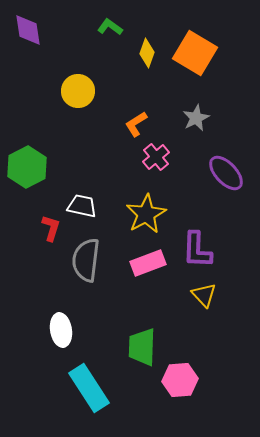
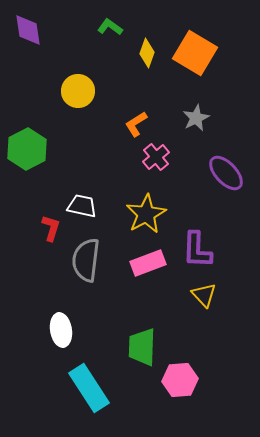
green hexagon: moved 18 px up
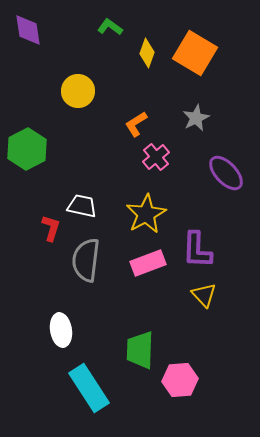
green trapezoid: moved 2 px left, 3 px down
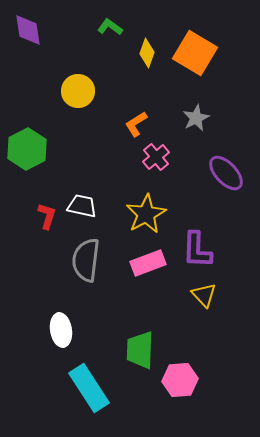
red L-shape: moved 4 px left, 12 px up
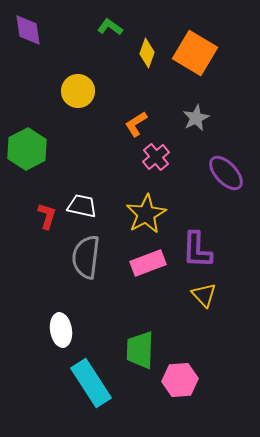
gray semicircle: moved 3 px up
cyan rectangle: moved 2 px right, 5 px up
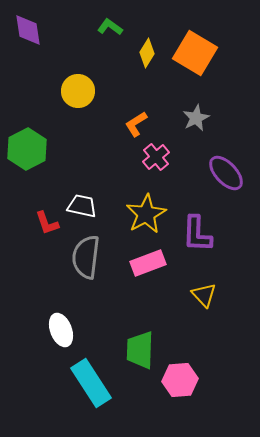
yellow diamond: rotated 12 degrees clockwise
red L-shape: moved 7 px down; rotated 144 degrees clockwise
purple L-shape: moved 16 px up
white ellipse: rotated 12 degrees counterclockwise
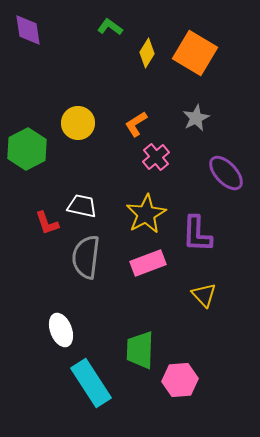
yellow circle: moved 32 px down
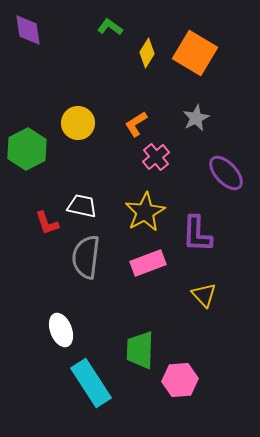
yellow star: moved 1 px left, 2 px up
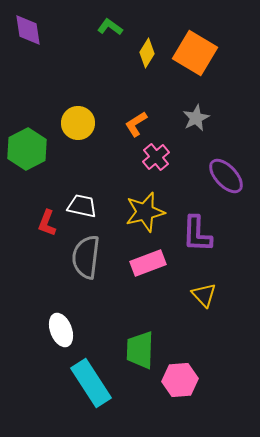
purple ellipse: moved 3 px down
yellow star: rotated 15 degrees clockwise
red L-shape: rotated 40 degrees clockwise
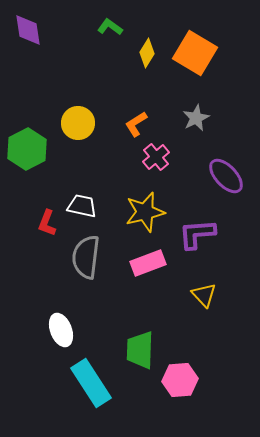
purple L-shape: rotated 84 degrees clockwise
